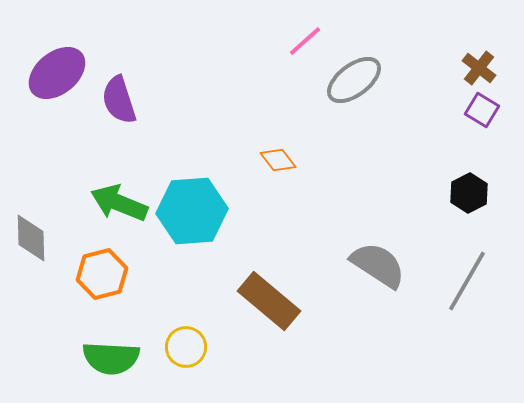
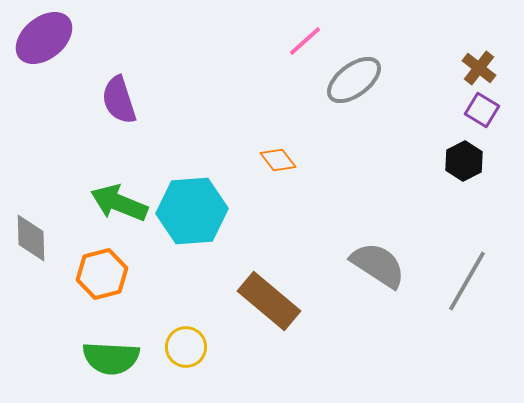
purple ellipse: moved 13 px left, 35 px up
black hexagon: moved 5 px left, 32 px up
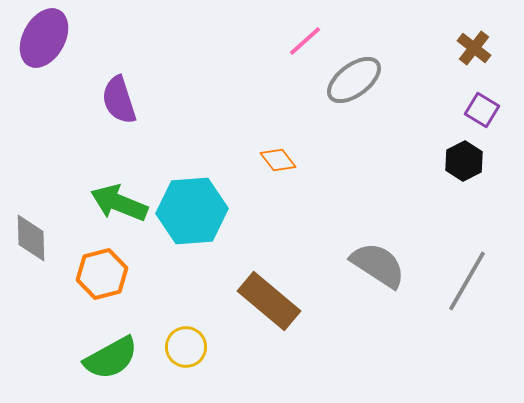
purple ellipse: rotated 22 degrees counterclockwise
brown cross: moved 5 px left, 20 px up
green semicircle: rotated 32 degrees counterclockwise
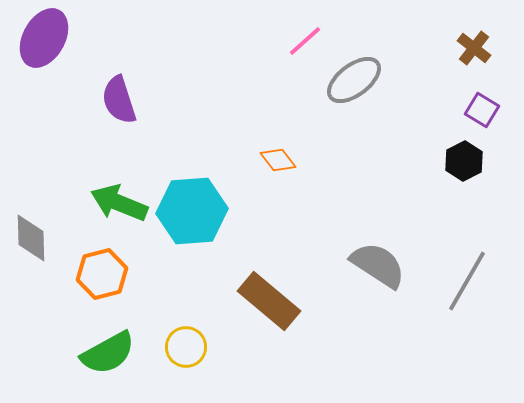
green semicircle: moved 3 px left, 5 px up
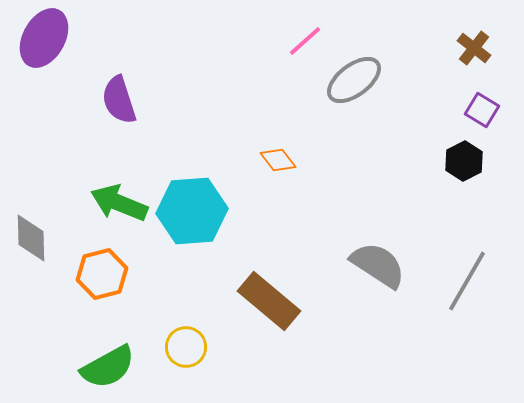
green semicircle: moved 14 px down
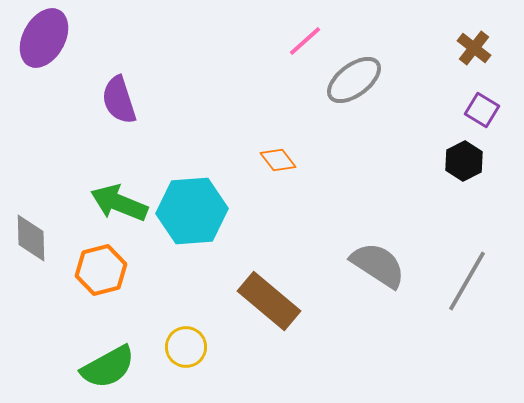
orange hexagon: moved 1 px left, 4 px up
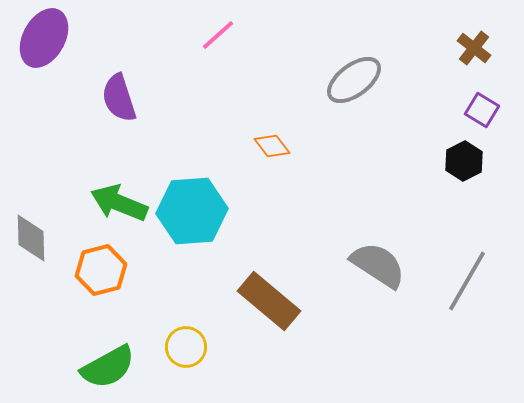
pink line: moved 87 px left, 6 px up
purple semicircle: moved 2 px up
orange diamond: moved 6 px left, 14 px up
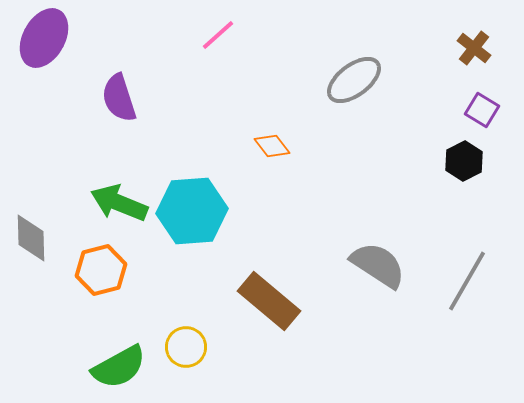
green semicircle: moved 11 px right
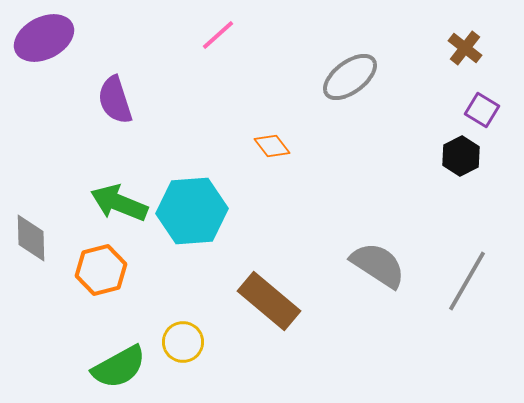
purple ellipse: rotated 34 degrees clockwise
brown cross: moved 9 px left
gray ellipse: moved 4 px left, 3 px up
purple semicircle: moved 4 px left, 2 px down
black hexagon: moved 3 px left, 5 px up
yellow circle: moved 3 px left, 5 px up
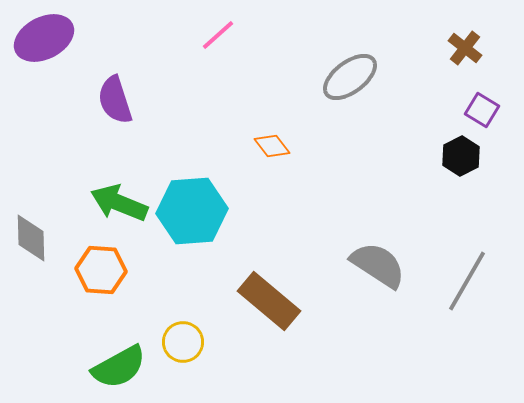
orange hexagon: rotated 18 degrees clockwise
